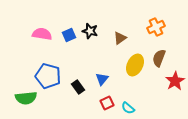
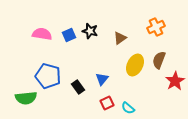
brown semicircle: moved 2 px down
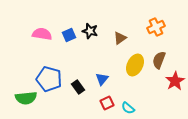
blue pentagon: moved 1 px right, 3 px down
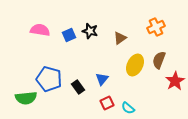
pink semicircle: moved 2 px left, 4 px up
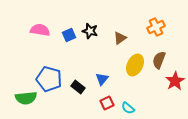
black rectangle: rotated 16 degrees counterclockwise
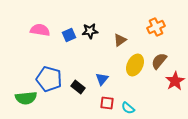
black star: rotated 21 degrees counterclockwise
brown triangle: moved 2 px down
brown semicircle: moved 1 px down; rotated 18 degrees clockwise
red square: rotated 32 degrees clockwise
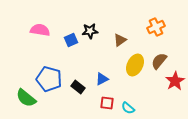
blue square: moved 2 px right, 5 px down
blue triangle: rotated 24 degrees clockwise
green semicircle: rotated 45 degrees clockwise
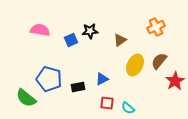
black rectangle: rotated 48 degrees counterclockwise
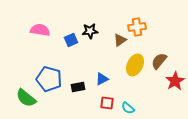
orange cross: moved 19 px left; rotated 18 degrees clockwise
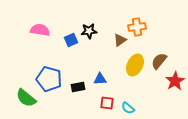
black star: moved 1 px left
blue triangle: moved 2 px left; rotated 24 degrees clockwise
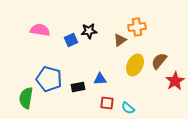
green semicircle: rotated 60 degrees clockwise
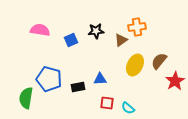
black star: moved 7 px right
brown triangle: moved 1 px right
